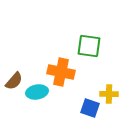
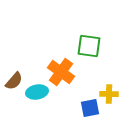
orange cross: rotated 24 degrees clockwise
blue square: rotated 30 degrees counterclockwise
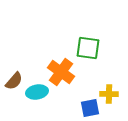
green square: moved 1 px left, 2 px down
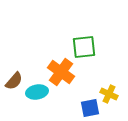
green square: moved 4 px left, 1 px up; rotated 15 degrees counterclockwise
yellow cross: rotated 24 degrees clockwise
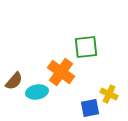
green square: moved 2 px right
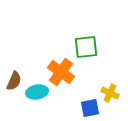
brown semicircle: rotated 18 degrees counterclockwise
yellow cross: moved 1 px right, 1 px up
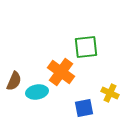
blue square: moved 6 px left
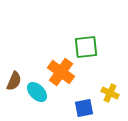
cyan ellipse: rotated 55 degrees clockwise
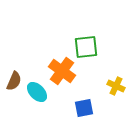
orange cross: moved 1 px right, 1 px up
yellow cross: moved 6 px right, 7 px up
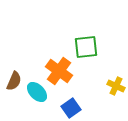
orange cross: moved 3 px left
blue square: moved 13 px left; rotated 24 degrees counterclockwise
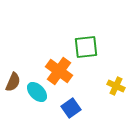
brown semicircle: moved 1 px left, 1 px down
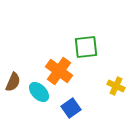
cyan ellipse: moved 2 px right
